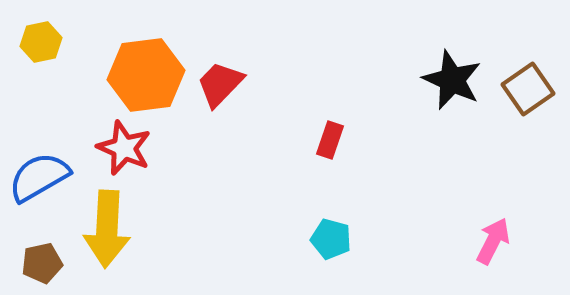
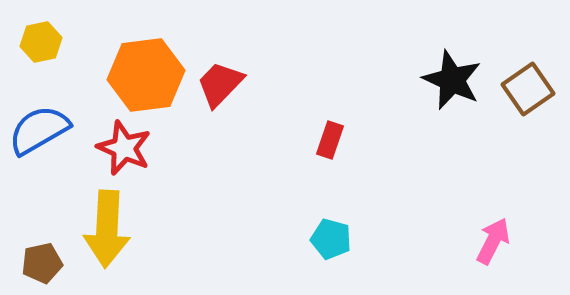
blue semicircle: moved 47 px up
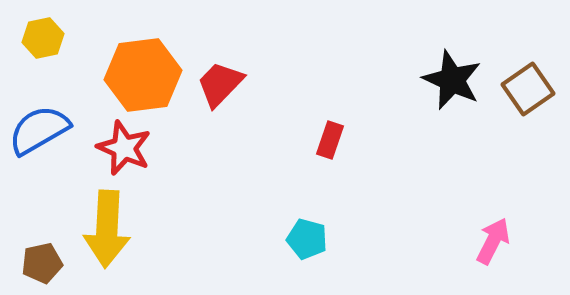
yellow hexagon: moved 2 px right, 4 px up
orange hexagon: moved 3 px left
cyan pentagon: moved 24 px left
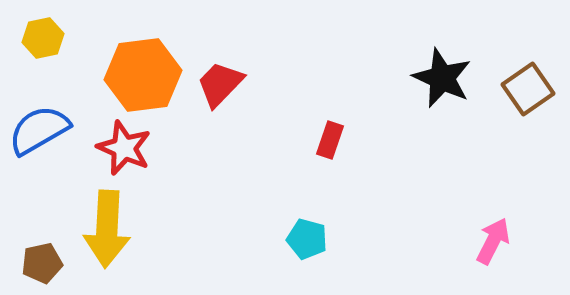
black star: moved 10 px left, 2 px up
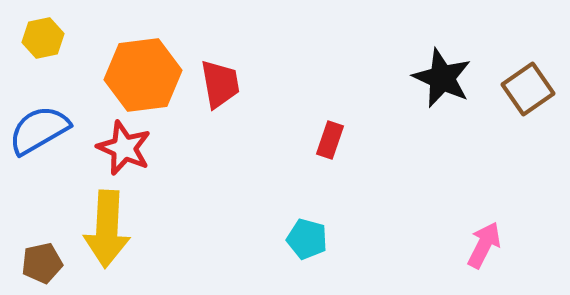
red trapezoid: rotated 126 degrees clockwise
pink arrow: moved 9 px left, 4 px down
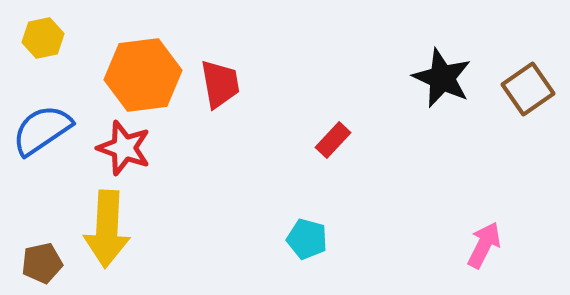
blue semicircle: moved 3 px right; rotated 4 degrees counterclockwise
red rectangle: moved 3 px right; rotated 24 degrees clockwise
red star: rotated 4 degrees counterclockwise
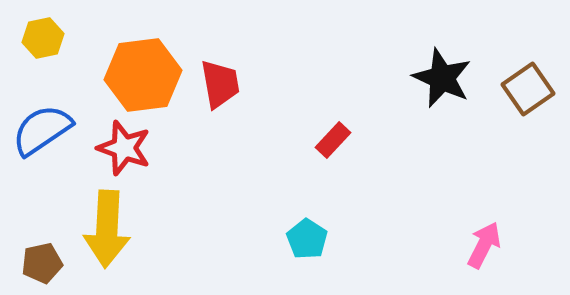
cyan pentagon: rotated 18 degrees clockwise
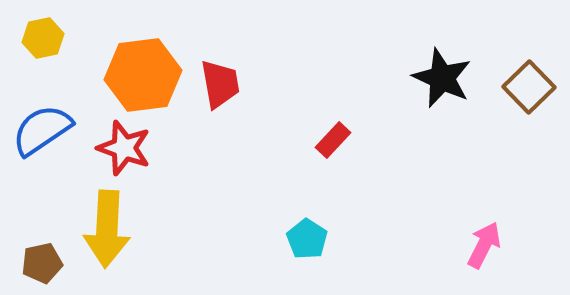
brown square: moved 1 px right, 2 px up; rotated 9 degrees counterclockwise
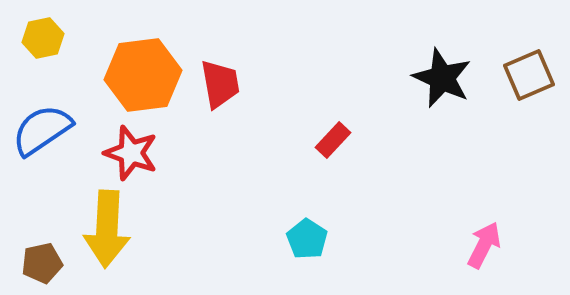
brown square: moved 12 px up; rotated 21 degrees clockwise
red star: moved 7 px right, 5 px down
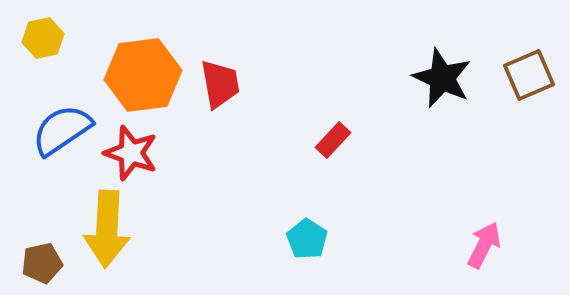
blue semicircle: moved 20 px right
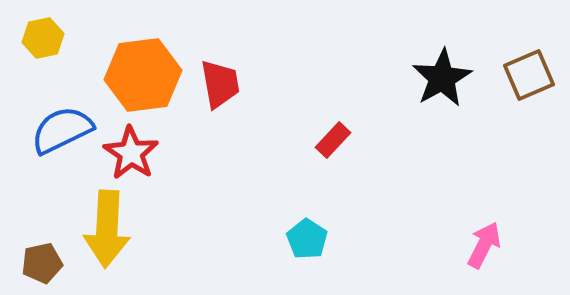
black star: rotated 18 degrees clockwise
blue semicircle: rotated 8 degrees clockwise
red star: rotated 14 degrees clockwise
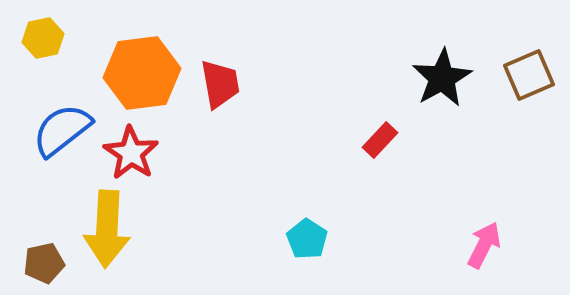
orange hexagon: moved 1 px left, 2 px up
blue semicircle: rotated 12 degrees counterclockwise
red rectangle: moved 47 px right
brown pentagon: moved 2 px right
